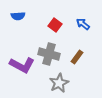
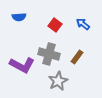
blue semicircle: moved 1 px right, 1 px down
gray star: moved 1 px left, 2 px up
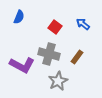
blue semicircle: rotated 64 degrees counterclockwise
red square: moved 2 px down
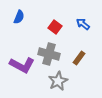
brown rectangle: moved 2 px right, 1 px down
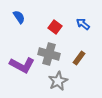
blue semicircle: rotated 56 degrees counterclockwise
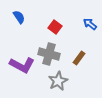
blue arrow: moved 7 px right
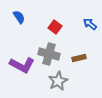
brown rectangle: rotated 40 degrees clockwise
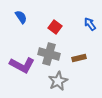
blue semicircle: moved 2 px right
blue arrow: rotated 16 degrees clockwise
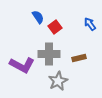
blue semicircle: moved 17 px right
red square: rotated 16 degrees clockwise
gray cross: rotated 15 degrees counterclockwise
